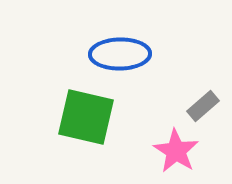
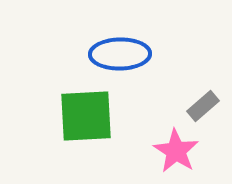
green square: moved 1 px up; rotated 16 degrees counterclockwise
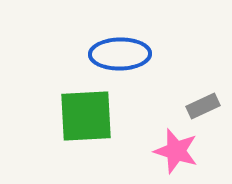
gray rectangle: rotated 16 degrees clockwise
pink star: rotated 15 degrees counterclockwise
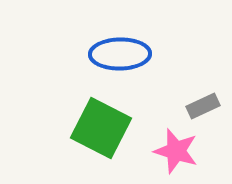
green square: moved 15 px right, 12 px down; rotated 30 degrees clockwise
